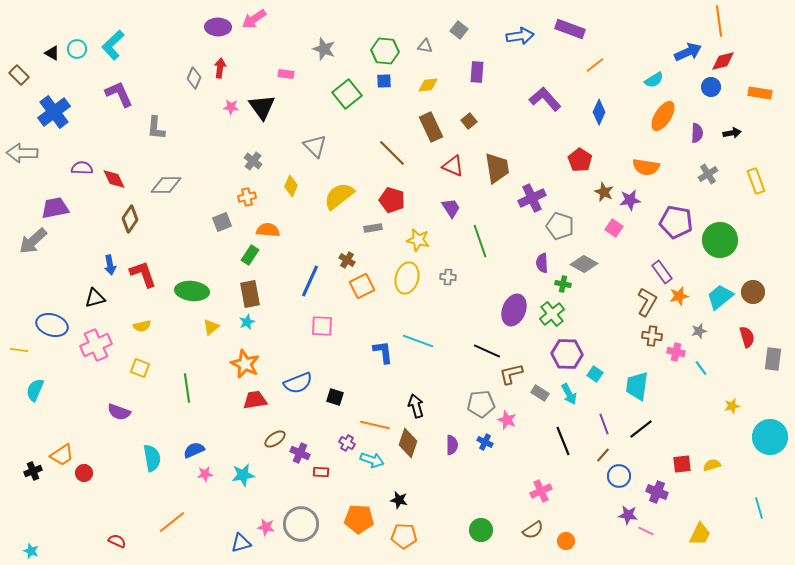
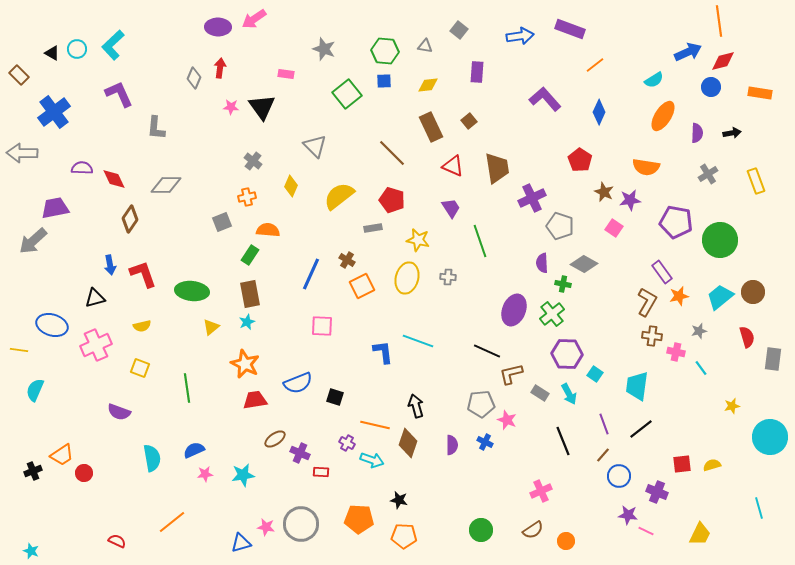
blue line at (310, 281): moved 1 px right, 7 px up
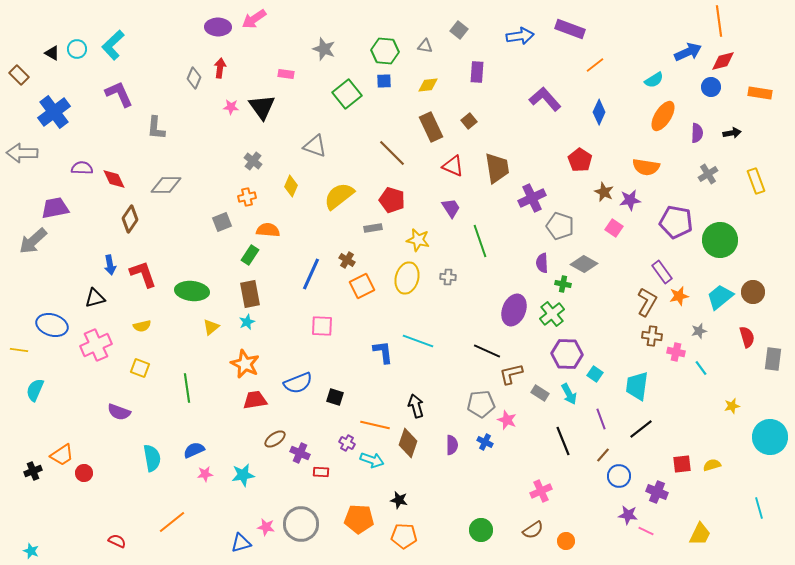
gray triangle at (315, 146): rotated 25 degrees counterclockwise
purple line at (604, 424): moved 3 px left, 5 px up
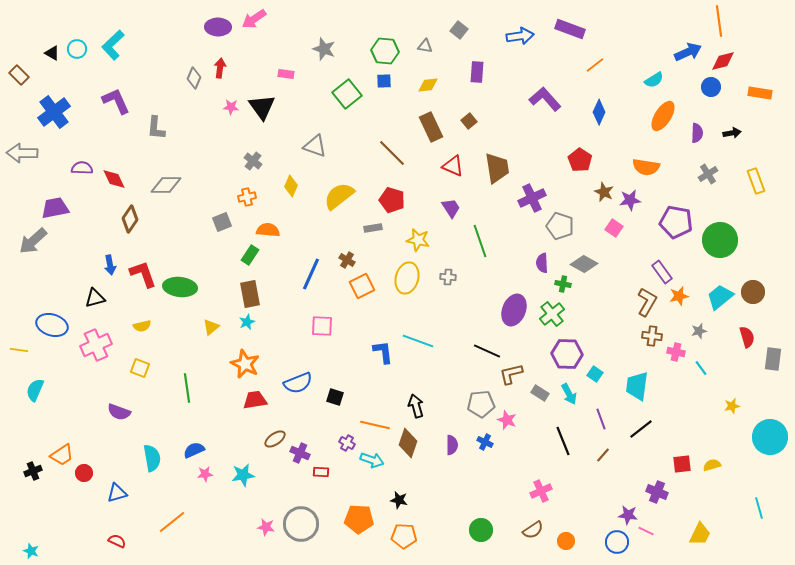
purple L-shape at (119, 94): moved 3 px left, 7 px down
green ellipse at (192, 291): moved 12 px left, 4 px up
blue circle at (619, 476): moved 2 px left, 66 px down
blue triangle at (241, 543): moved 124 px left, 50 px up
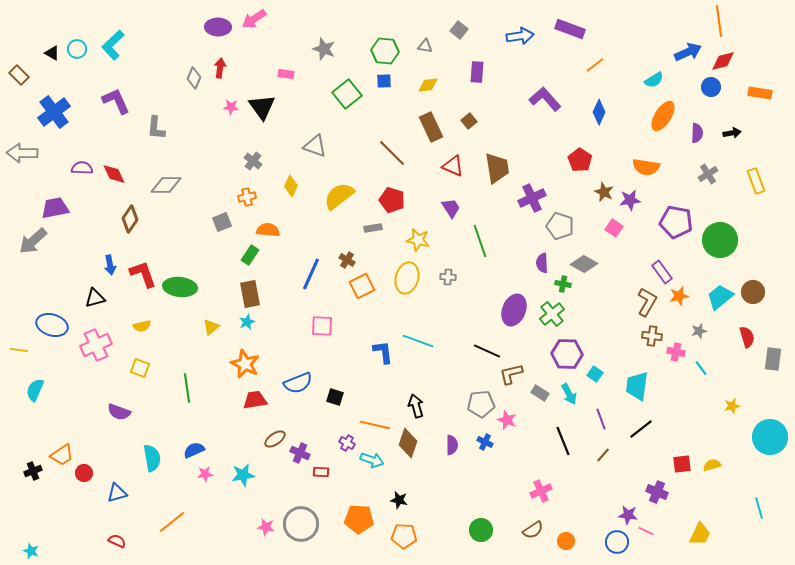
red diamond at (114, 179): moved 5 px up
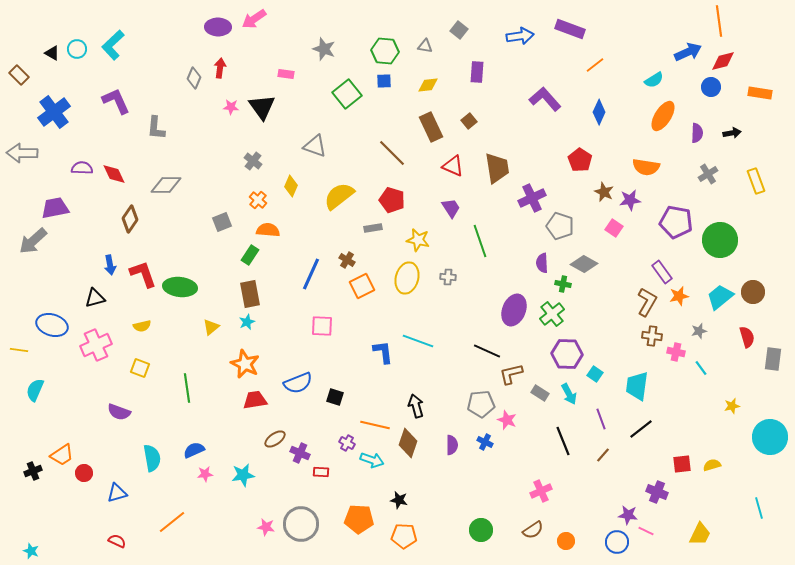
orange cross at (247, 197): moved 11 px right, 3 px down; rotated 36 degrees counterclockwise
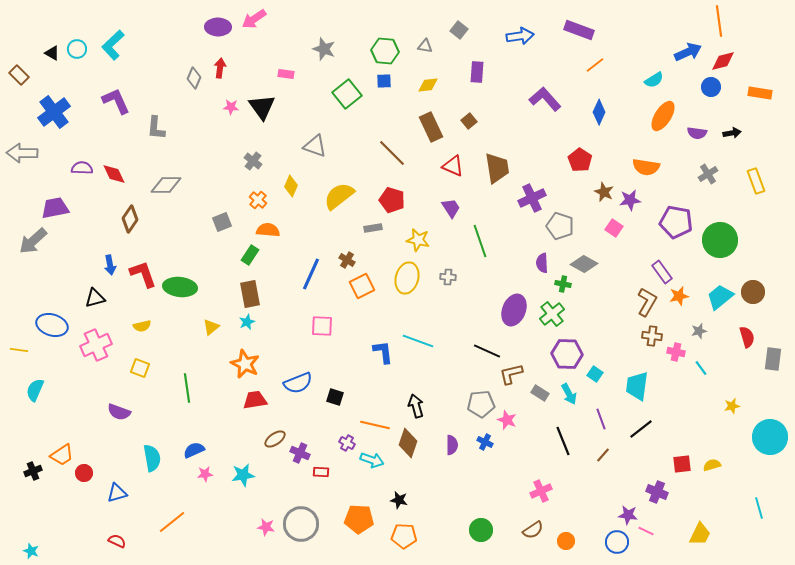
purple rectangle at (570, 29): moved 9 px right, 1 px down
purple semicircle at (697, 133): rotated 96 degrees clockwise
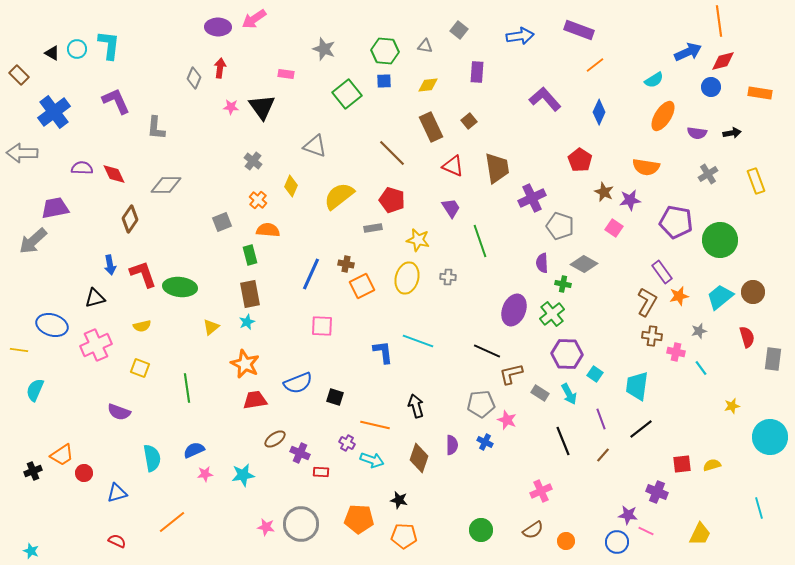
cyan L-shape at (113, 45): moved 4 px left; rotated 140 degrees clockwise
green rectangle at (250, 255): rotated 48 degrees counterclockwise
brown cross at (347, 260): moved 1 px left, 4 px down; rotated 21 degrees counterclockwise
brown diamond at (408, 443): moved 11 px right, 15 px down
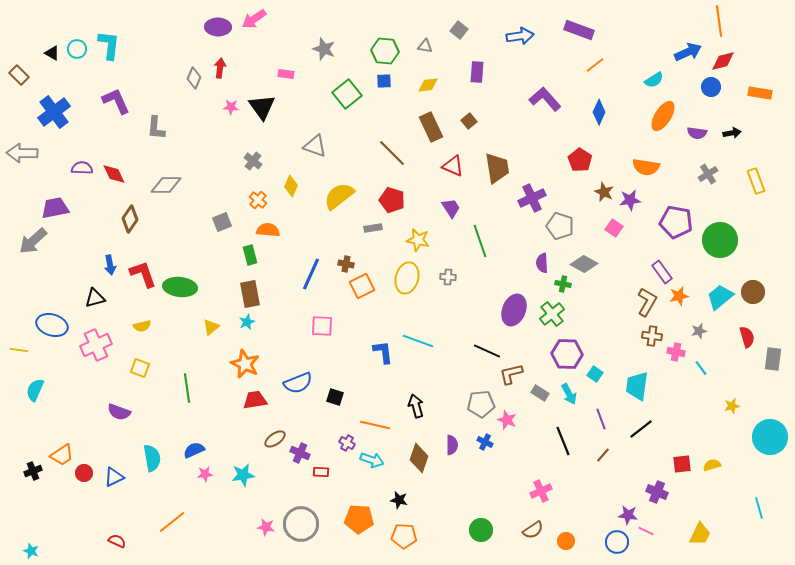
blue triangle at (117, 493): moved 3 px left, 16 px up; rotated 10 degrees counterclockwise
